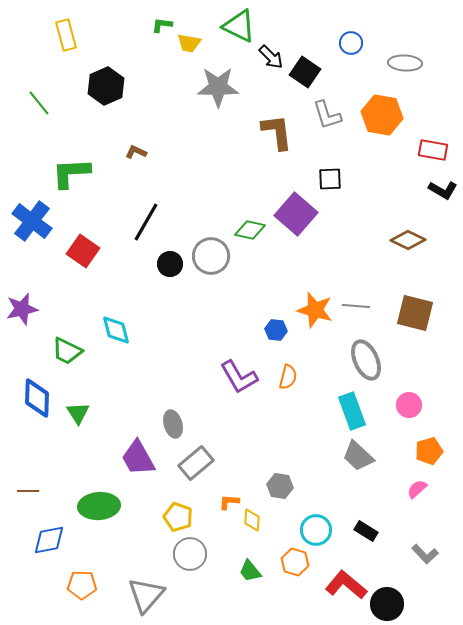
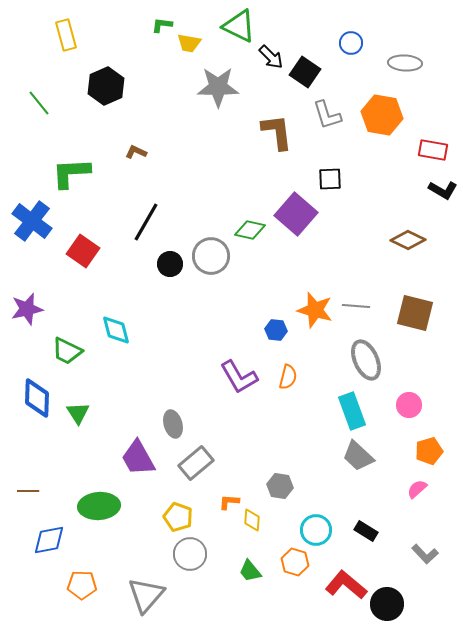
purple star at (22, 309): moved 5 px right
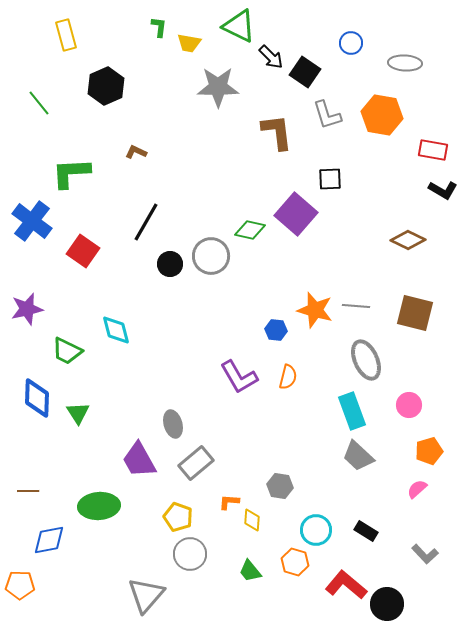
green L-shape at (162, 25): moved 3 px left, 2 px down; rotated 90 degrees clockwise
purple trapezoid at (138, 458): moved 1 px right, 2 px down
orange pentagon at (82, 585): moved 62 px left
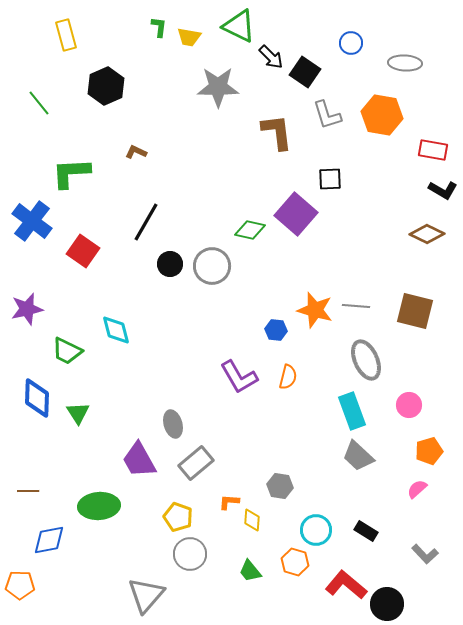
yellow trapezoid at (189, 43): moved 6 px up
brown diamond at (408, 240): moved 19 px right, 6 px up
gray circle at (211, 256): moved 1 px right, 10 px down
brown square at (415, 313): moved 2 px up
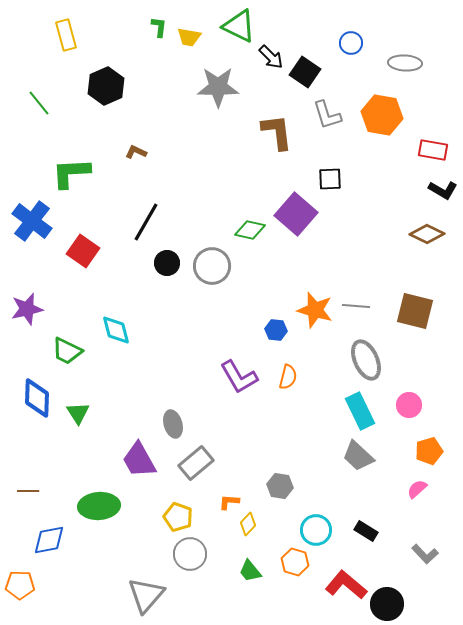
black circle at (170, 264): moved 3 px left, 1 px up
cyan rectangle at (352, 411): moved 8 px right; rotated 6 degrees counterclockwise
yellow diamond at (252, 520): moved 4 px left, 4 px down; rotated 40 degrees clockwise
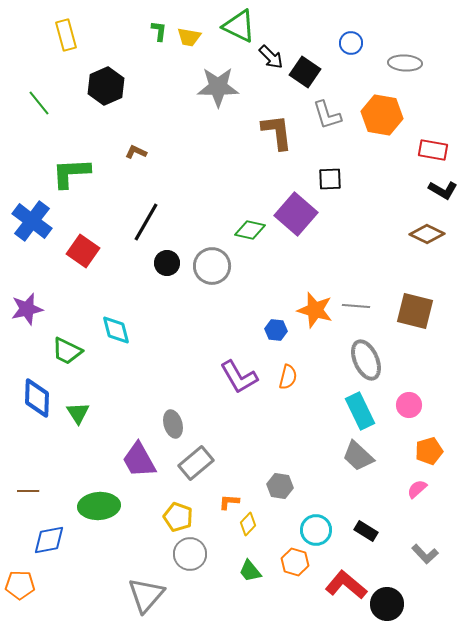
green L-shape at (159, 27): moved 4 px down
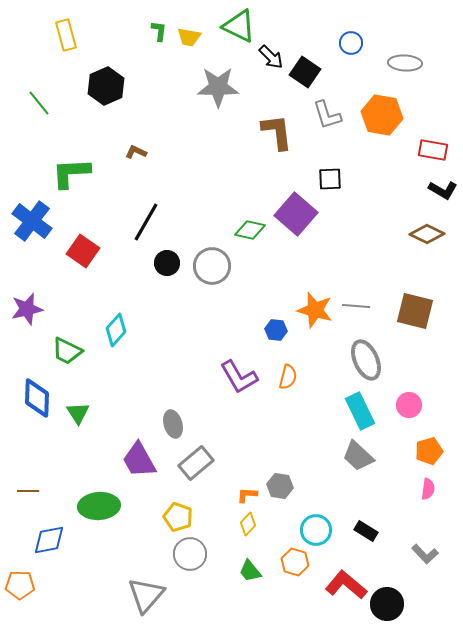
cyan diamond at (116, 330): rotated 56 degrees clockwise
pink semicircle at (417, 489): moved 11 px right; rotated 140 degrees clockwise
orange L-shape at (229, 502): moved 18 px right, 7 px up
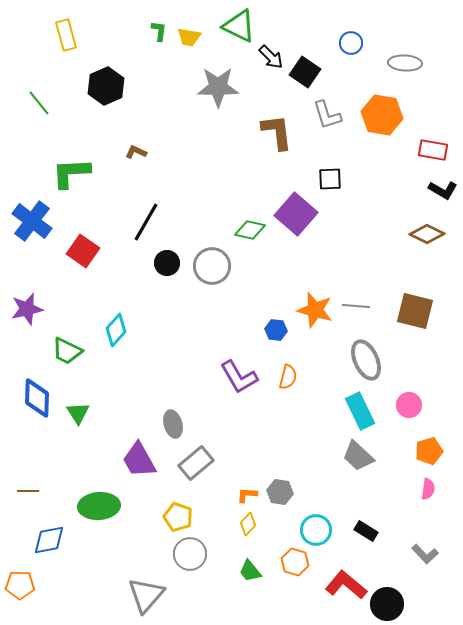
gray hexagon at (280, 486): moved 6 px down
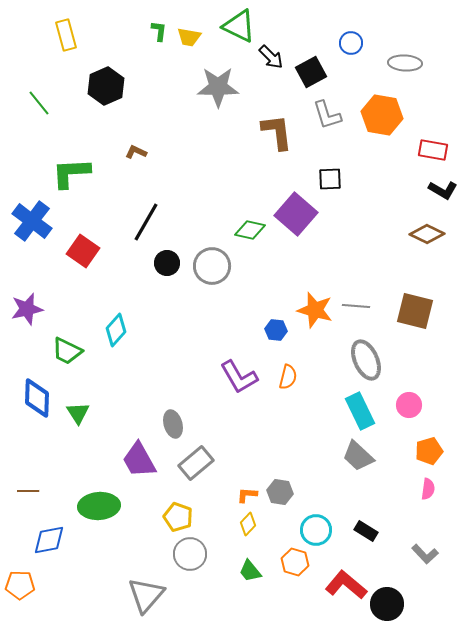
black square at (305, 72): moved 6 px right; rotated 28 degrees clockwise
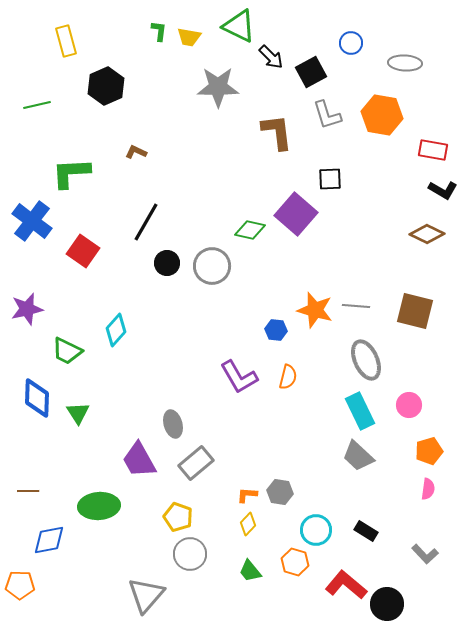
yellow rectangle at (66, 35): moved 6 px down
green line at (39, 103): moved 2 px left, 2 px down; rotated 64 degrees counterclockwise
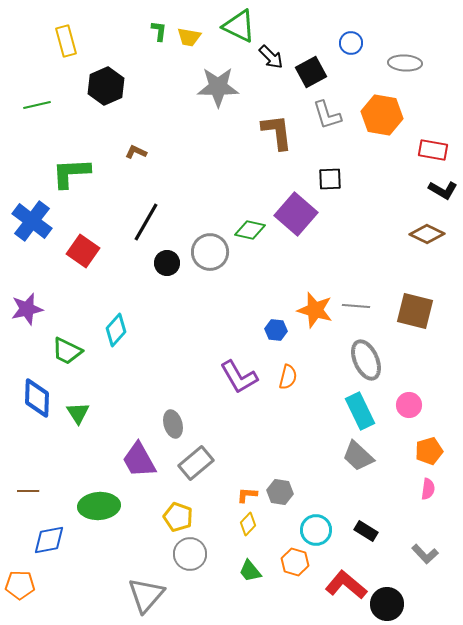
gray circle at (212, 266): moved 2 px left, 14 px up
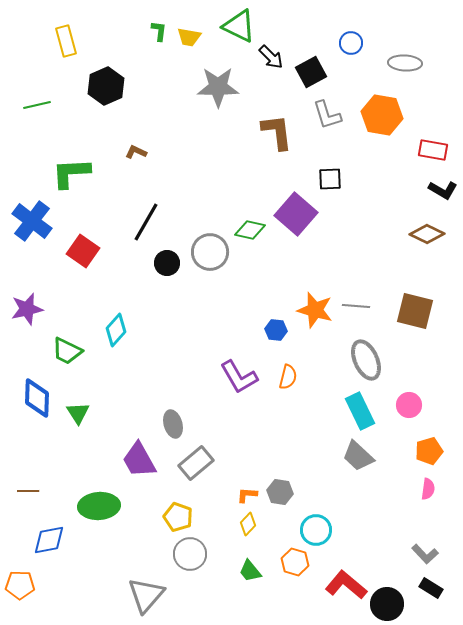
black rectangle at (366, 531): moved 65 px right, 57 px down
